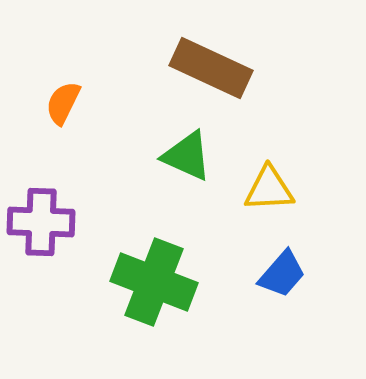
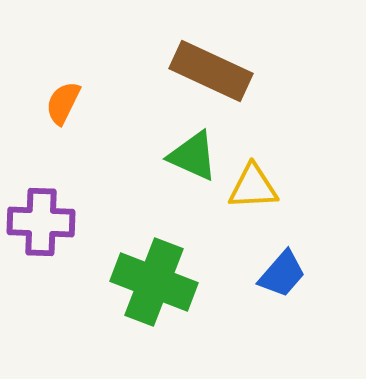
brown rectangle: moved 3 px down
green triangle: moved 6 px right
yellow triangle: moved 16 px left, 2 px up
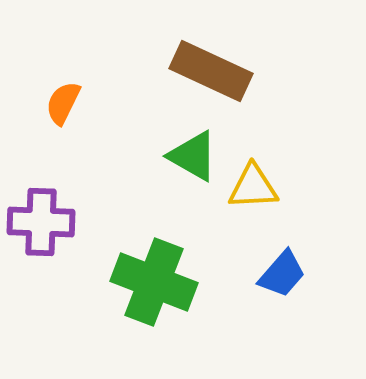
green triangle: rotated 6 degrees clockwise
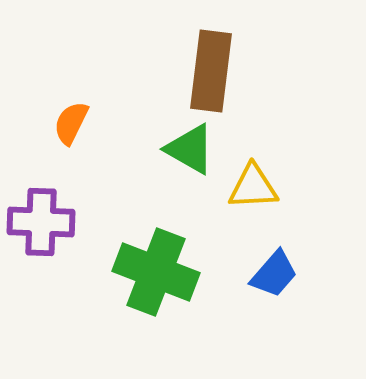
brown rectangle: rotated 72 degrees clockwise
orange semicircle: moved 8 px right, 20 px down
green triangle: moved 3 px left, 7 px up
blue trapezoid: moved 8 px left
green cross: moved 2 px right, 10 px up
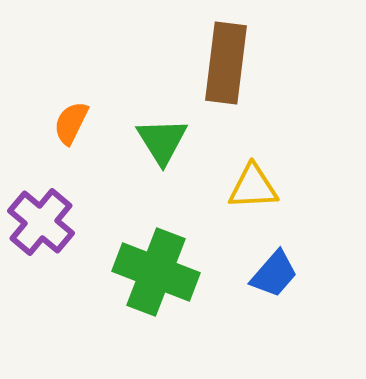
brown rectangle: moved 15 px right, 8 px up
green triangle: moved 28 px left, 8 px up; rotated 28 degrees clockwise
purple cross: rotated 38 degrees clockwise
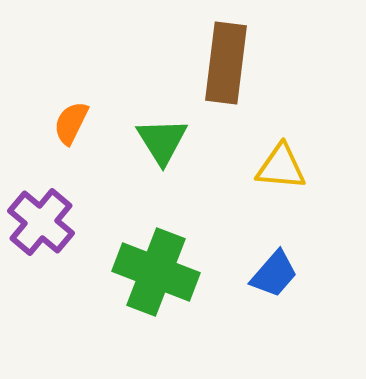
yellow triangle: moved 28 px right, 20 px up; rotated 8 degrees clockwise
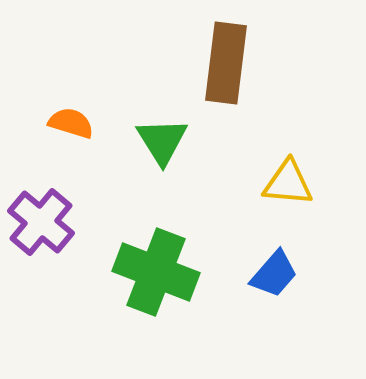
orange semicircle: rotated 81 degrees clockwise
yellow triangle: moved 7 px right, 16 px down
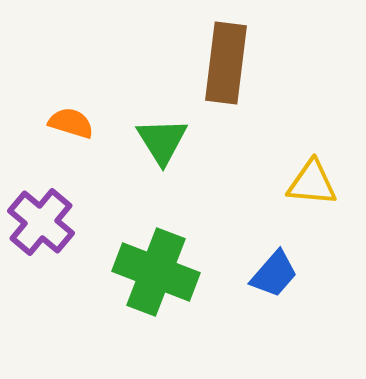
yellow triangle: moved 24 px right
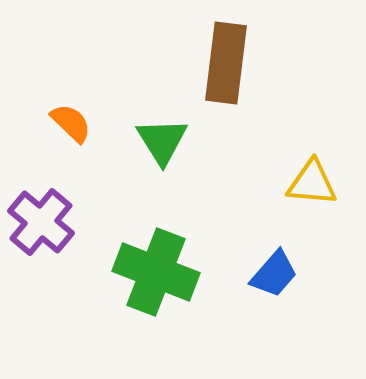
orange semicircle: rotated 27 degrees clockwise
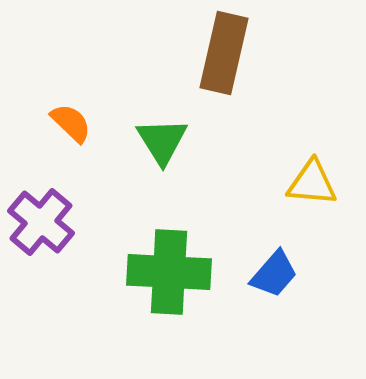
brown rectangle: moved 2 px left, 10 px up; rotated 6 degrees clockwise
green cross: moved 13 px right; rotated 18 degrees counterclockwise
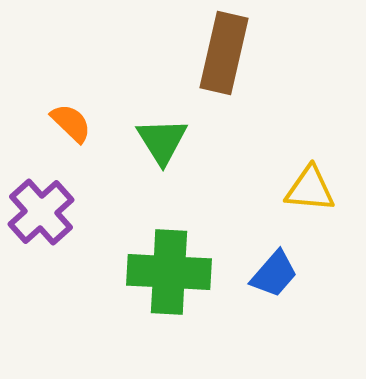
yellow triangle: moved 2 px left, 6 px down
purple cross: moved 10 px up; rotated 8 degrees clockwise
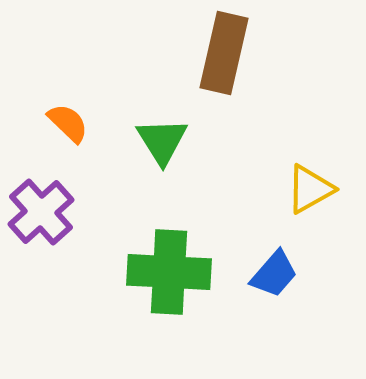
orange semicircle: moved 3 px left
yellow triangle: rotated 34 degrees counterclockwise
